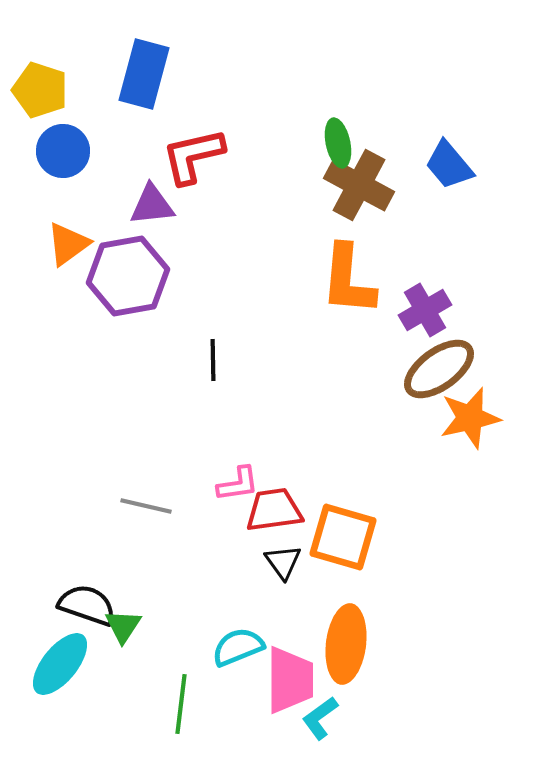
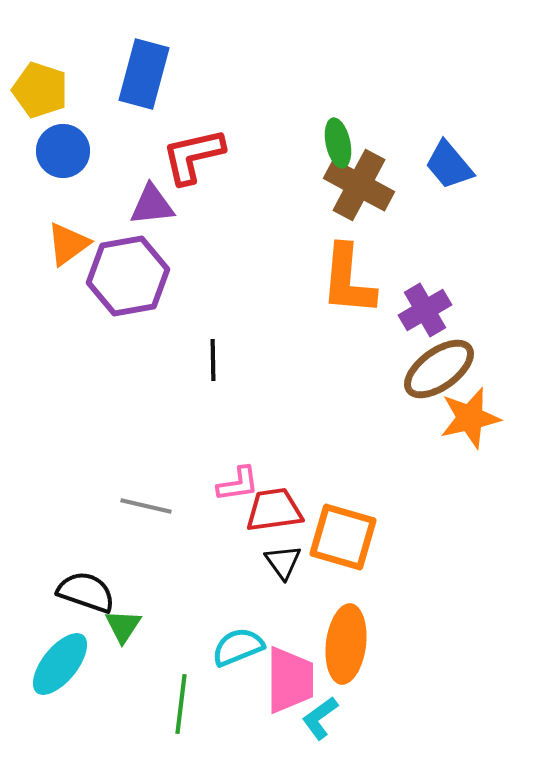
black semicircle: moved 1 px left, 13 px up
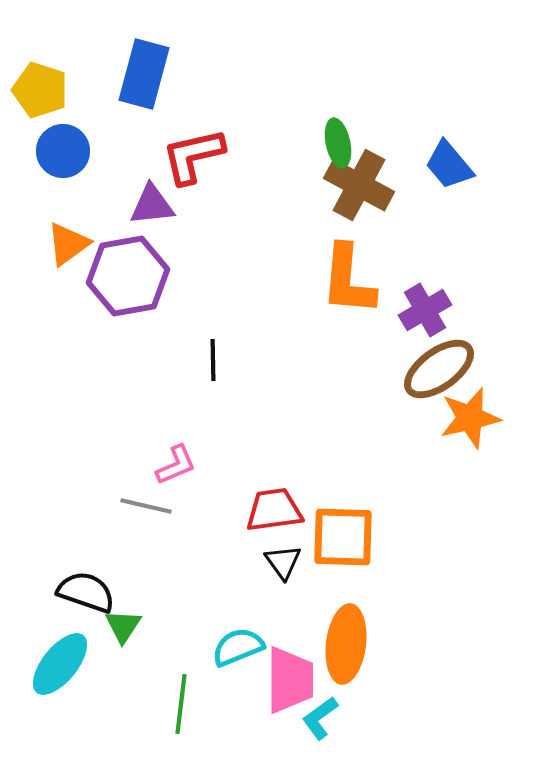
pink L-shape: moved 62 px left, 19 px up; rotated 15 degrees counterclockwise
orange square: rotated 14 degrees counterclockwise
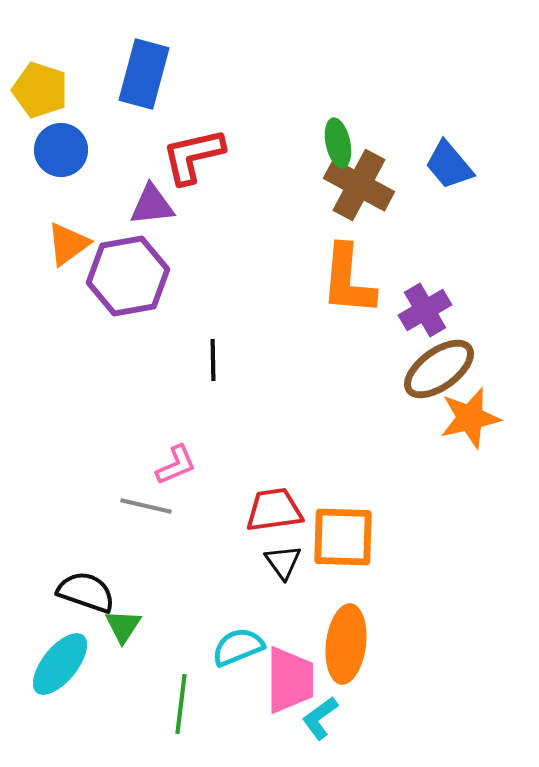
blue circle: moved 2 px left, 1 px up
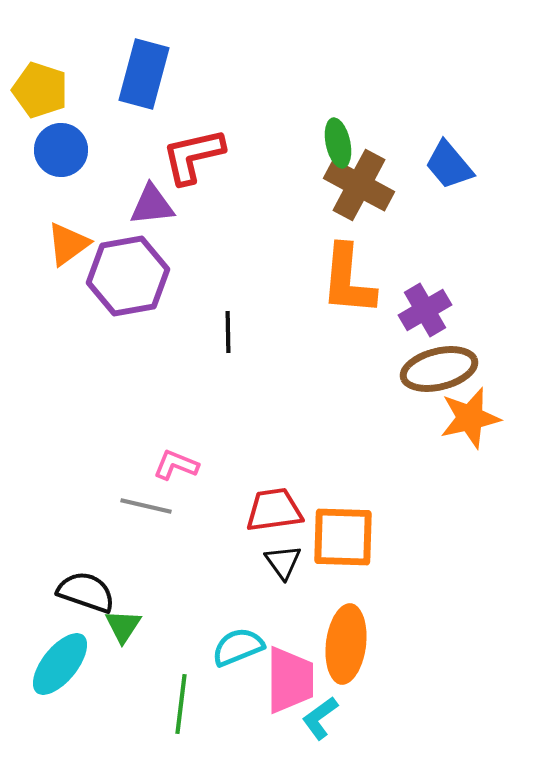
black line: moved 15 px right, 28 px up
brown ellipse: rotated 22 degrees clockwise
pink L-shape: rotated 135 degrees counterclockwise
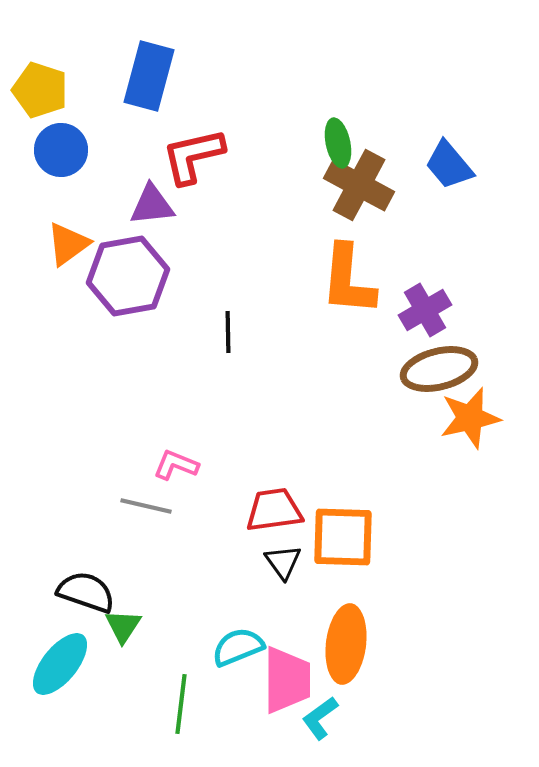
blue rectangle: moved 5 px right, 2 px down
pink trapezoid: moved 3 px left
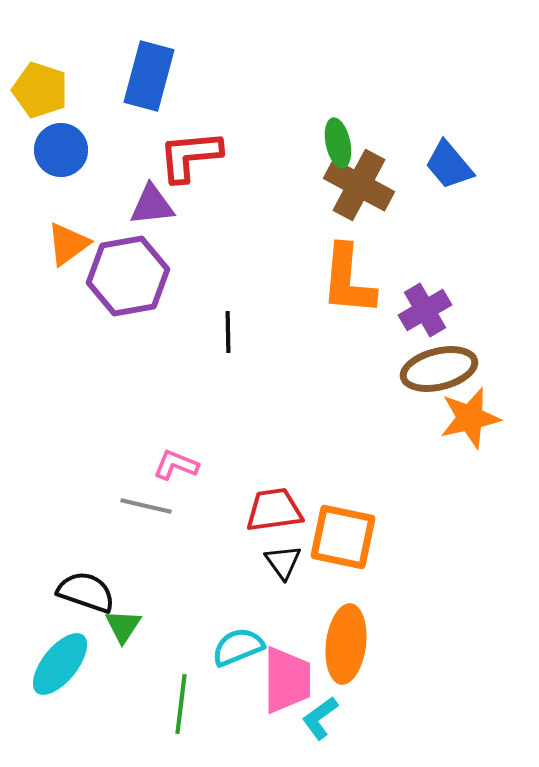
red L-shape: moved 3 px left; rotated 8 degrees clockwise
orange square: rotated 10 degrees clockwise
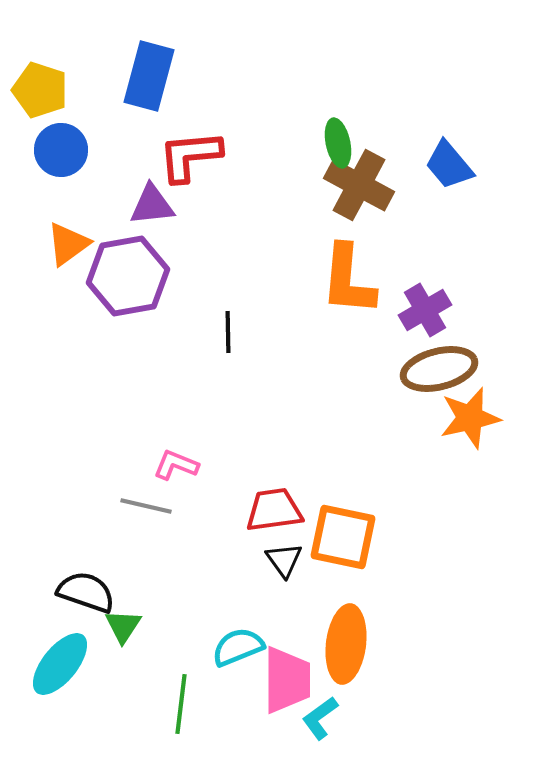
black triangle: moved 1 px right, 2 px up
